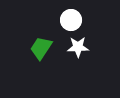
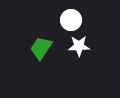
white star: moved 1 px right, 1 px up
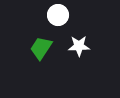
white circle: moved 13 px left, 5 px up
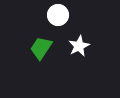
white star: rotated 25 degrees counterclockwise
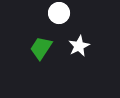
white circle: moved 1 px right, 2 px up
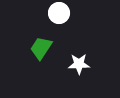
white star: moved 18 px down; rotated 25 degrees clockwise
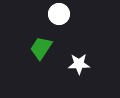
white circle: moved 1 px down
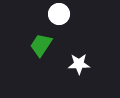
green trapezoid: moved 3 px up
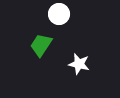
white star: rotated 15 degrees clockwise
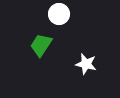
white star: moved 7 px right
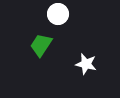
white circle: moved 1 px left
